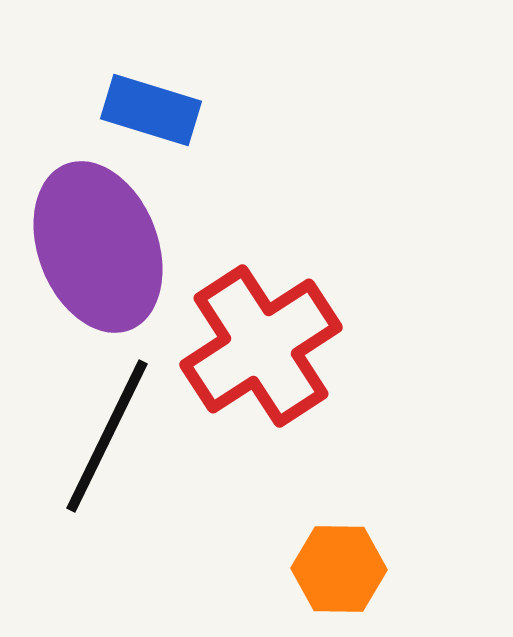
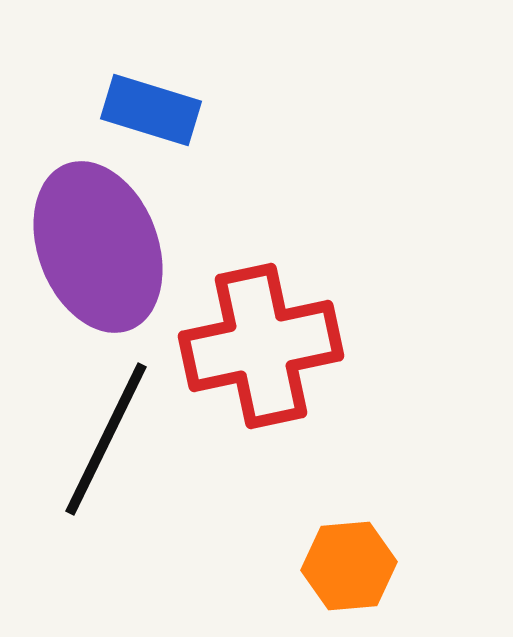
red cross: rotated 21 degrees clockwise
black line: moved 1 px left, 3 px down
orange hexagon: moved 10 px right, 3 px up; rotated 6 degrees counterclockwise
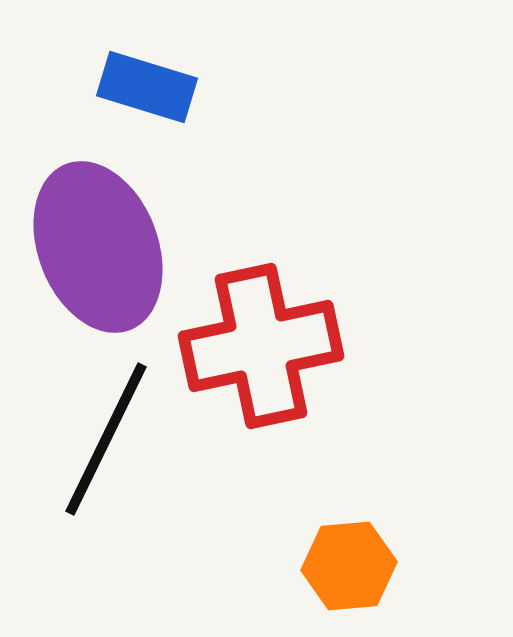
blue rectangle: moved 4 px left, 23 px up
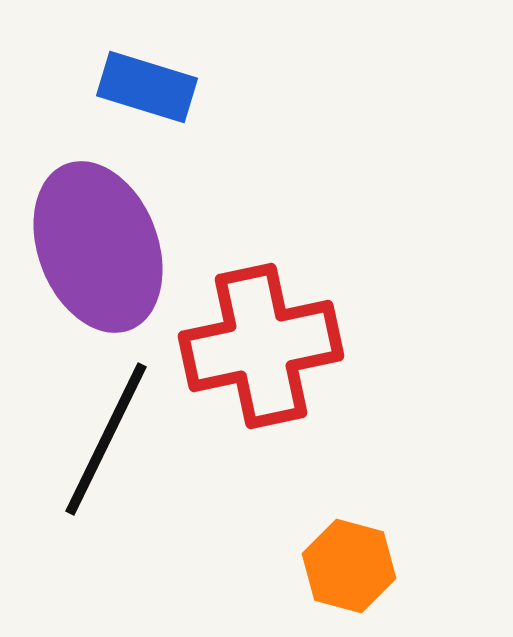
orange hexagon: rotated 20 degrees clockwise
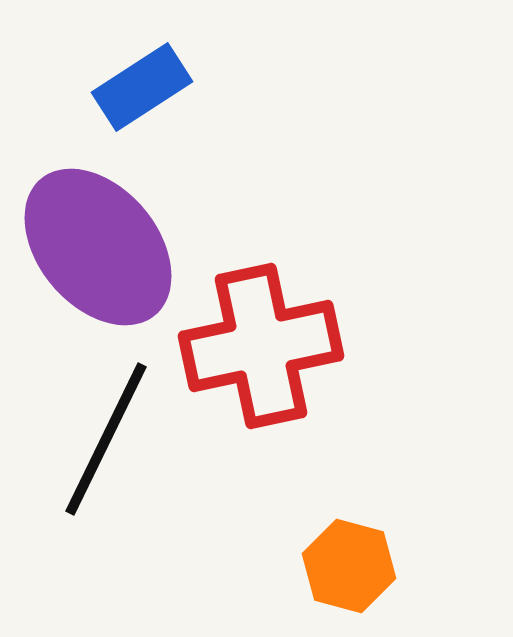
blue rectangle: moved 5 px left; rotated 50 degrees counterclockwise
purple ellipse: rotated 19 degrees counterclockwise
